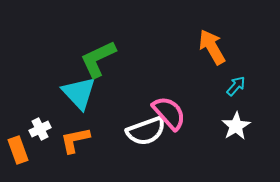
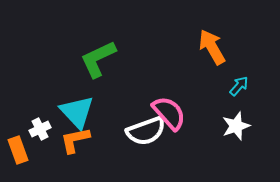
cyan arrow: moved 3 px right
cyan triangle: moved 2 px left, 19 px down
white star: rotated 12 degrees clockwise
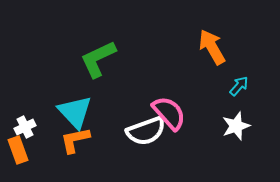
cyan triangle: moved 2 px left
white cross: moved 15 px left, 2 px up
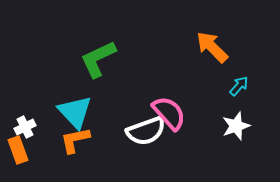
orange arrow: rotated 15 degrees counterclockwise
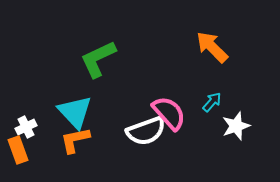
cyan arrow: moved 27 px left, 16 px down
white cross: moved 1 px right
